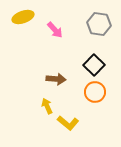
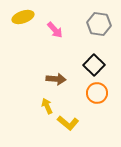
orange circle: moved 2 px right, 1 px down
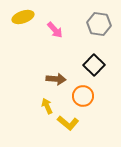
orange circle: moved 14 px left, 3 px down
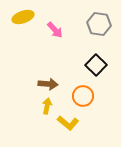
black square: moved 2 px right
brown arrow: moved 8 px left, 5 px down
yellow arrow: rotated 35 degrees clockwise
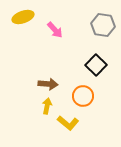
gray hexagon: moved 4 px right, 1 px down
